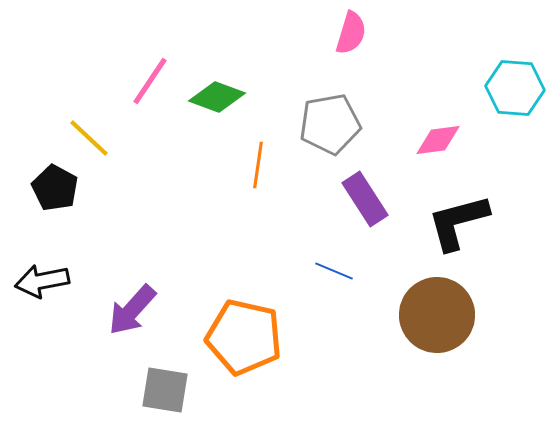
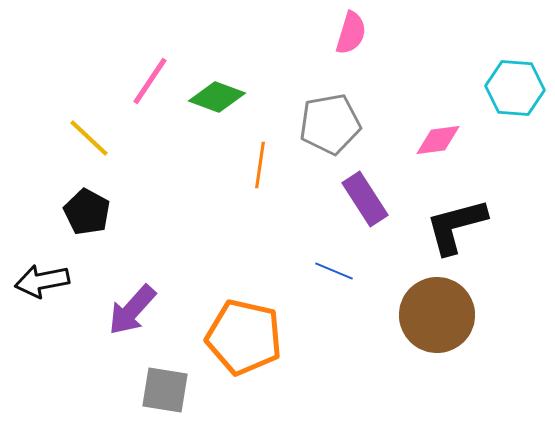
orange line: moved 2 px right
black pentagon: moved 32 px right, 24 px down
black L-shape: moved 2 px left, 4 px down
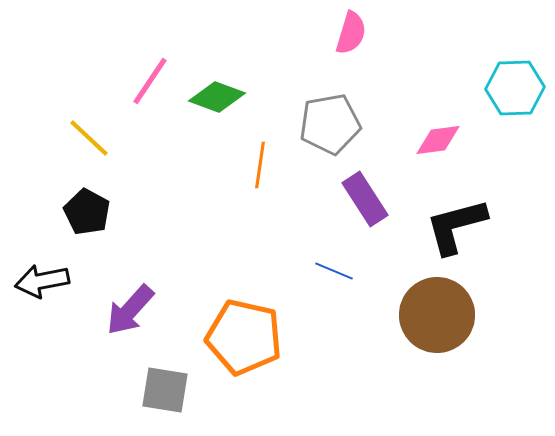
cyan hexagon: rotated 6 degrees counterclockwise
purple arrow: moved 2 px left
